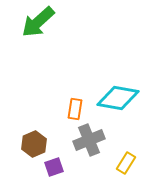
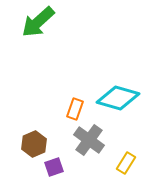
cyan diamond: rotated 6 degrees clockwise
orange rectangle: rotated 10 degrees clockwise
gray cross: rotated 32 degrees counterclockwise
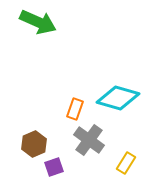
green arrow: rotated 114 degrees counterclockwise
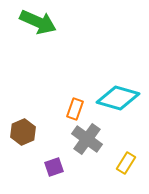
gray cross: moved 2 px left, 1 px up
brown hexagon: moved 11 px left, 12 px up
